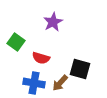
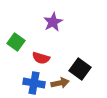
black square: rotated 20 degrees clockwise
brown arrow: rotated 144 degrees counterclockwise
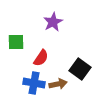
green square: rotated 36 degrees counterclockwise
red semicircle: rotated 72 degrees counterclockwise
brown arrow: moved 2 px left, 1 px down
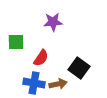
purple star: rotated 24 degrees clockwise
black square: moved 1 px left, 1 px up
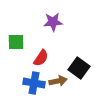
brown arrow: moved 3 px up
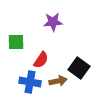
red semicircle: moved 2 px down
blue cross: moved 4 px left, 1 px up
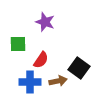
purple star: moved 8 px left; rotated 24 degrees clockwise
green square: moved 2 px right, 2 px down
blue cross: rotated 10 degrees counterclockwise
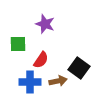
purple star: moved 2 px down
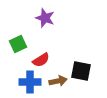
purple star: moved 6 px up
green square: rotated 24 degrees counterclockwise
red semicircle: rotated 24 degrees clockwise
black square: moved 2 px right, 3 px down; rotated 25 degrees counterclockwise
